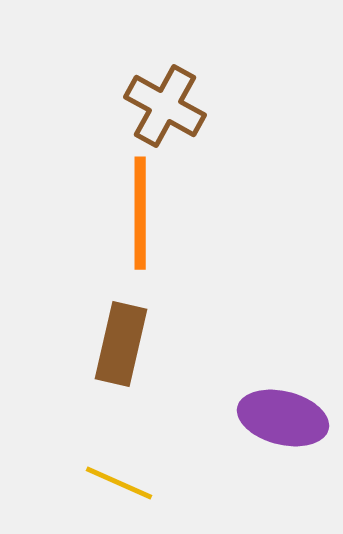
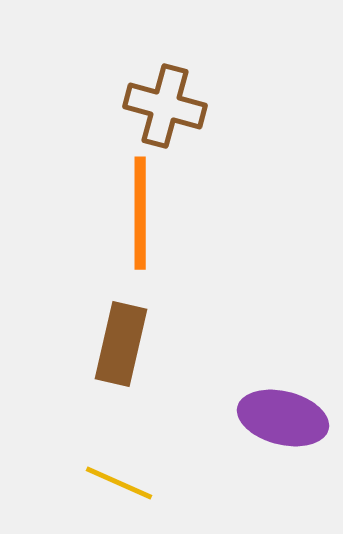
brown cross: rotated 14 degrees counterclockwise
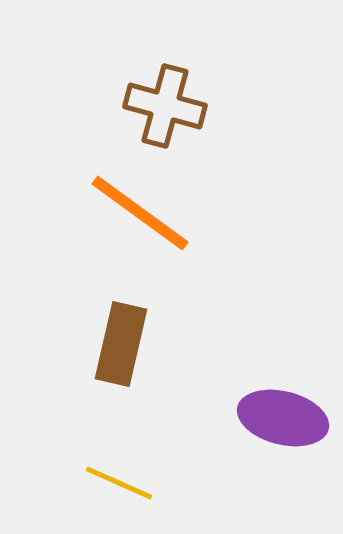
orange line: rotated 54 degrees counterclockwise
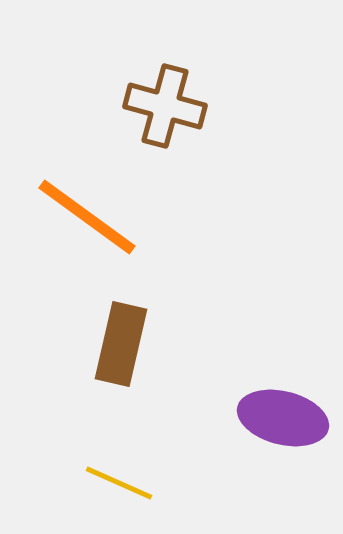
orange line: moved 53 px left, 4 px down
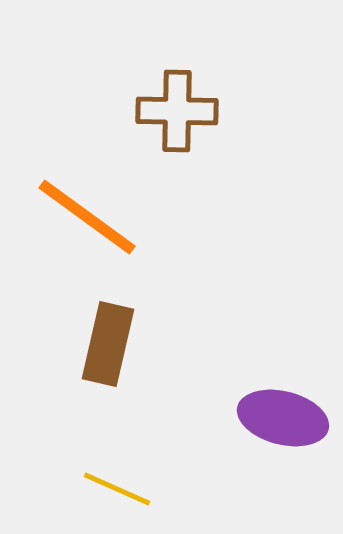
brown cross: moved 12 px right, 5 px down; rotated 14 degrees counterclockwise
brown rectangle: moved 13 px left
yellow line: moved 2 px left, 6 px down
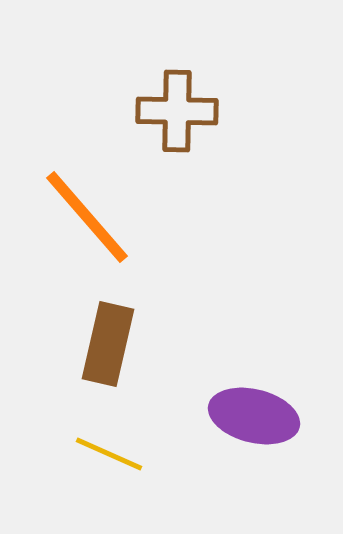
orange line: rotated 13 degrees clockwise
purple ellipse: moved 29 px left, 2 px up
yellow line: moved 8 px left, 35 px up
